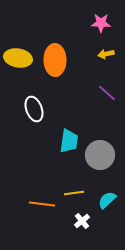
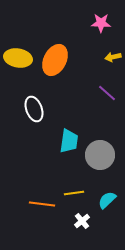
yellow arrow: moved 7 px right, 3 px down
orange ellipse: rotated 28 degrees clockwise
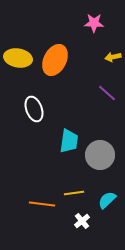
pink star: moved 7 px left
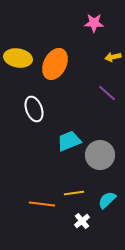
orange ellipse: moved 4 px down
cyan trapezoid: rotated 120 degrees counterclockwise
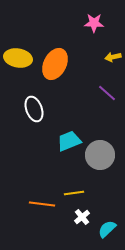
cyan semicircle: moved 29 px down
white cross: moved 4 px up
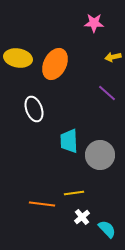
cyan trapezoid: rotated 70 degrees counterclockwise
cyan semicircle: rotated 90 degrees clockwise
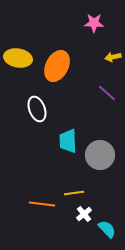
orange ellipse: moved 2 px right, 2 px down
white ellipse: moved 3 px right
cyan trapezoid: moved 1 px left
white cross: moved 2 px right, 3 px up
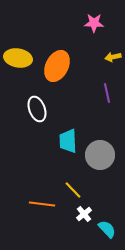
purple line: rotated 36 degrees clockwise
yellow line: moved 1 px left, 3 px up; rotated 54 degrees clockwise
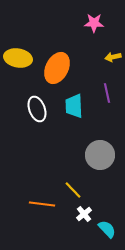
orange ellipse: moved 2 px down
cyan trapezoid: moved 6 px right, 35 px up
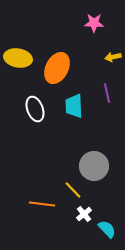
white ellipse: moved 2 px left
gray circle: moved 6 px left, 11 px down
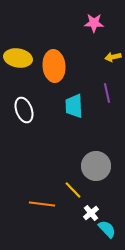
orange ellipse: moved 3 px left, 2 px up; rotated 32 degrees counterclockwise
white ellipse: moved 11 px left, 1 px down
gray circle: moved 2 px right
white cross: moved 7 px right, 1 px up
